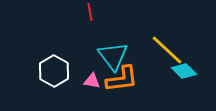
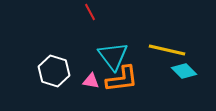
red line: rotated 18 degrees counterclockwise
yellow line: rotated 30 degrees counterclockwise
white hexagon: rotated 12 degrees counterclockwise
pink triangle: moved 1 px left
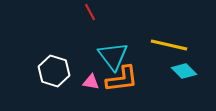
yellow line: moved 2 px right, 5 px up
pink triangle: moved 1 px down
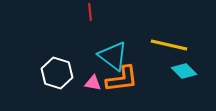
red line: rotated 24 degrees clockwise
cyan triangle: rotated 16 degrees counterclockwise
white hexagon: moved 3 px right, 2 px down
pink triangle: moved 2 px right, 1 px down
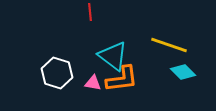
yellow line: rotated 6 degrees clockwise
cyan diamond: moved 1 px left, 1 px down
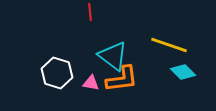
pink triangle: moved 2 px left
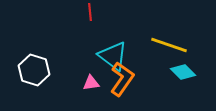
white hexagon: moved 23 px left, 3 px up
orange L-shape: rotated 48 degrees counterclockwise
pink triangle: rotated 18 degrees counterclockwise
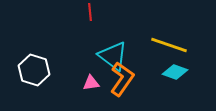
cyan diamond: moved 8 px left; rotated 25 degrees counterclockwise
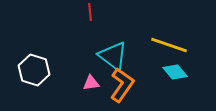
cyan diamond: rotated 30 degrees clockwise
orange L-shape: moved 6 px down
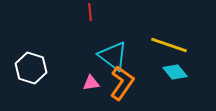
white hexagon: moved 3 px left, 2 px up
orange L-shape: moved 2 px up
